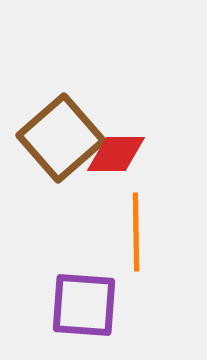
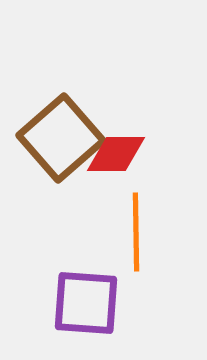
purple square: moved 2 px right, 2 px up
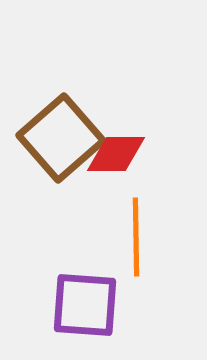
orange line: moved 5 px down
purple square: moved 1 px left, 2 px down
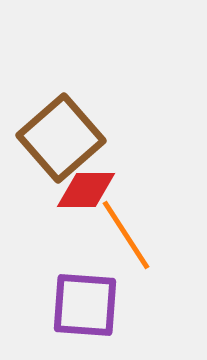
red diamond: moved 30 px left, 36 px down
orange line: moved 10 px left, 2 px up; rotated 32 degrees counterclockwise
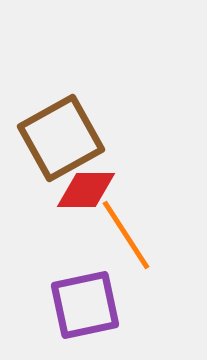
brown square: rotated 12 degrees clockwise
purple square: rotated 16 degrees counterclockwise
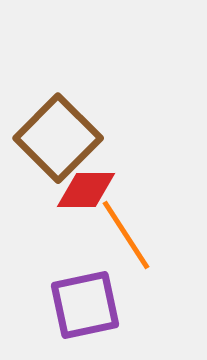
brown square: moved 3 px left; rotated 16 degrees counterclockwise
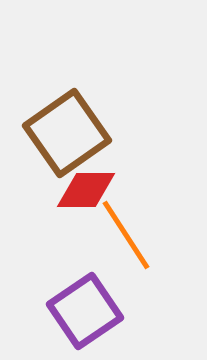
brown square: moved 9 px right, 5 px up; rotated 10 degrees clockwise
purple square: moved 6 px down; rotated 22 degrees counterclockwise
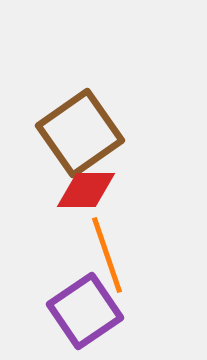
brown square: moved 13 px right
orange line: moved 19 px left, 20 px down; rotated 14 degrees clockwise
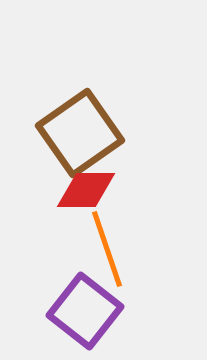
orange line: moved 6 px up
purple square: rotated 18 degrees counterclockwise
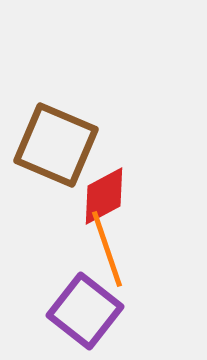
brown square: moved 24 px left, 12 px down; rotated 32 degrees counterclockwise
red diamond: moved 18 px right, 6 px down; rotated 28 degrees counterclockwise
